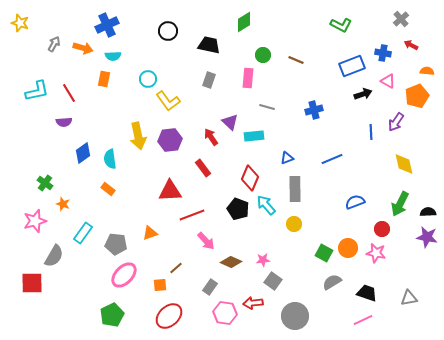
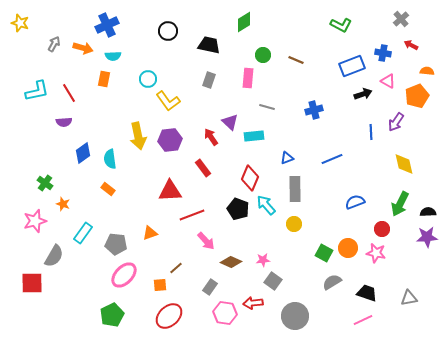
purple star at (427, 237): rotated 15 degrees counterclockwise
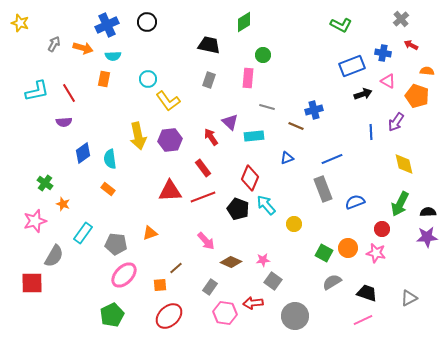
black circle at (168, 31): moved 21 px left, 9 px up
brown line at (296, 60): moved 66 px down
orange pentagon at (417, 96): rotated 30 degrees counterclockwise
gray rectangle at (295, 189): moved 28 px right; rotated 20 degrees counterclockwise
red line at (192, 215): moved 11 px right, 18 px up
gray triangle at (409, 298): rotated 18 degrees counterclockwise
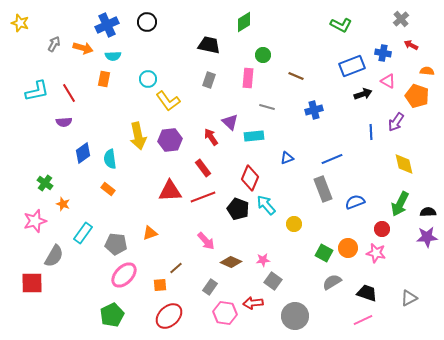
brown line at (296, 126): moved 50 px up
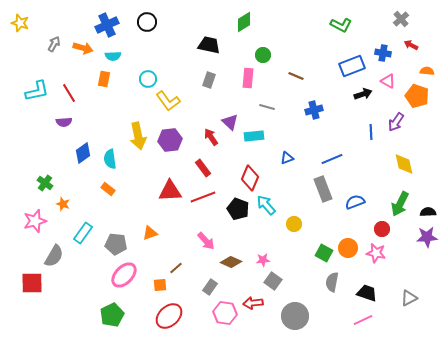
gray semicircle at (332, 282): rotated 48 degrees counterclockwise
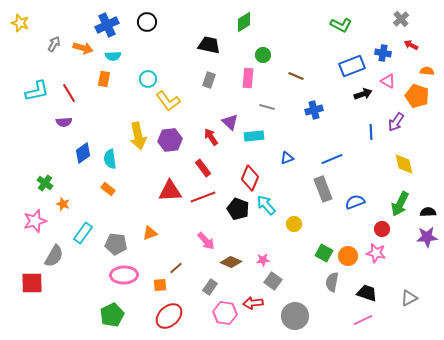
orange circle at (348, 248): moved 8 px down
pink ellipse at (124, 275): rotated 44 degrees clockwise
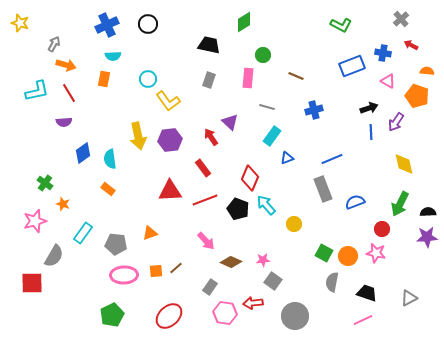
black circle at (147, 22): moved 1 px right, 2 px down
orange arrow at (83, 48): moved 17 px left, 17 px down
black arrow at (363, 94): moved 6 px right, 14 px down
cyan rectangle at (254, 136): moved 18 px right; rotated 48 degrees counterclockwise
red line at (203, 197): moved 2 px right, 3 px down
orange square at (160, 285): moved 4 px left, 14 px up
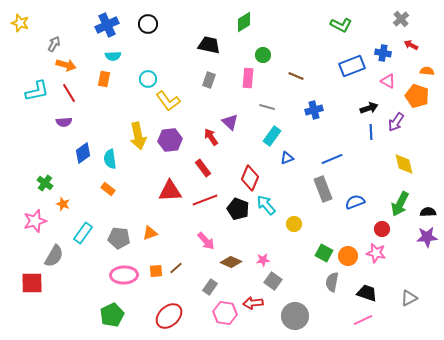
gray pentagon at (116, 244): moved 3 px right, 6 px up
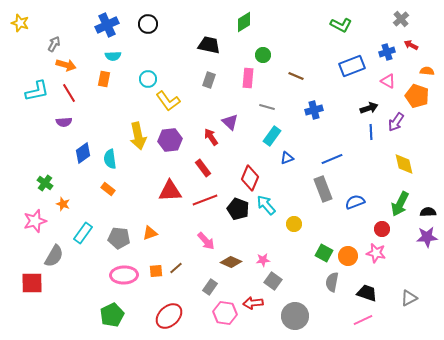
blue cross at (383, 53): moved 4 px right, 1 px up; rotated 28 degrees counterclockwise
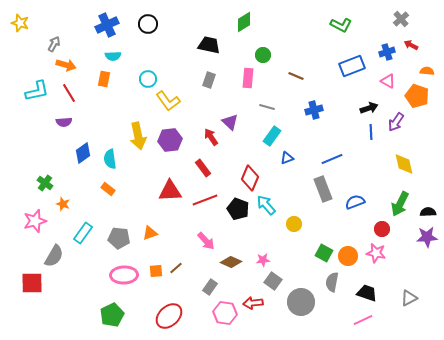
gray circle at (295, 316): moved 6 px right, 14 px up
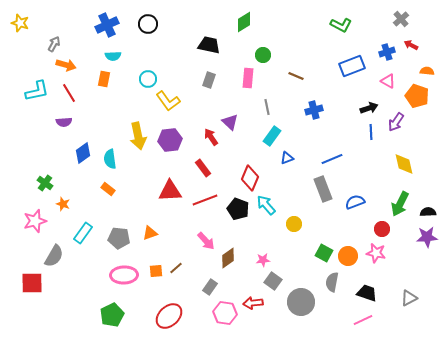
gray line at (267, 107): rotated 63 degrees clockwise
brown diamond at (231, 262): moved 3 px left, 4 px up; rotated 60 degrees counterclockwise
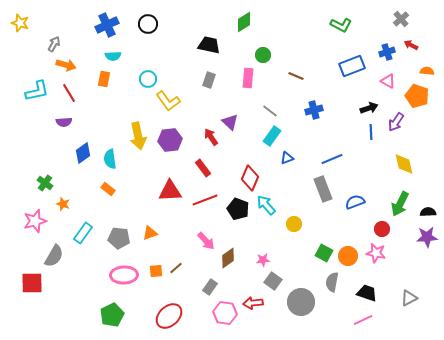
gray line at (267, 107): moved 3 px right, 4 px down; rotated 42 degrees counterclockwise
